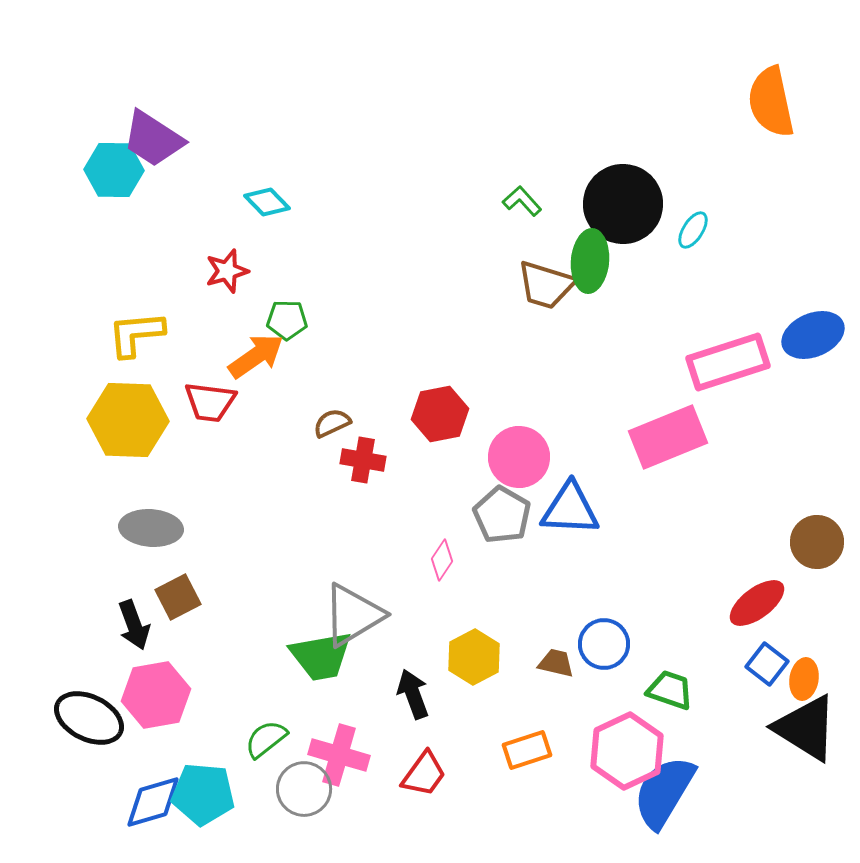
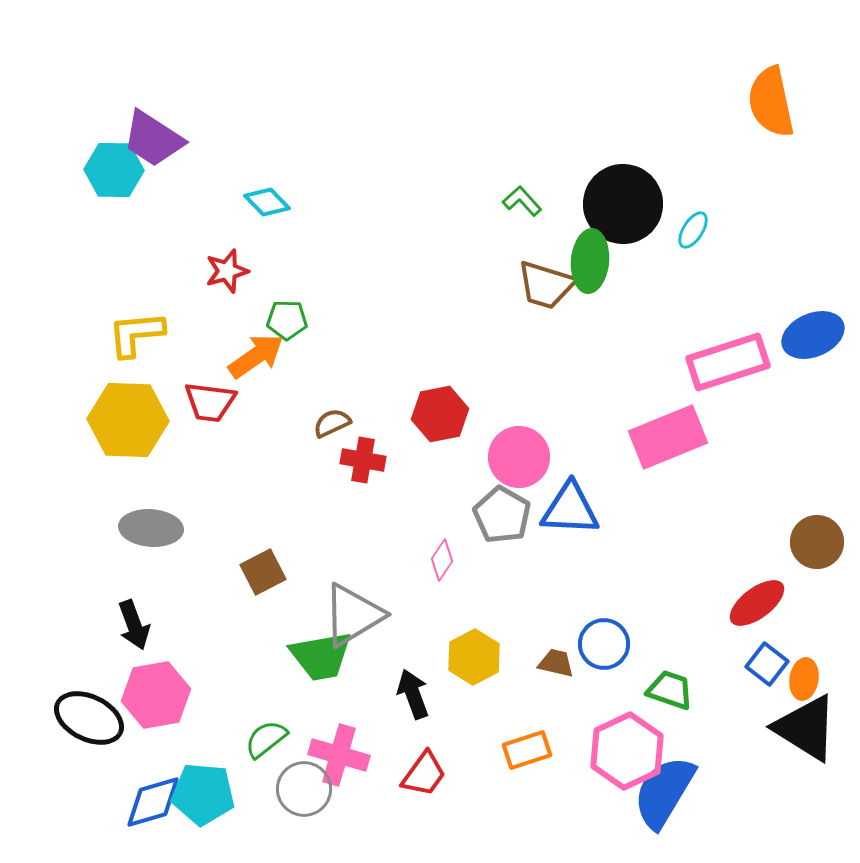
brown square at (178, 597): moved 85 px right, 25 px up
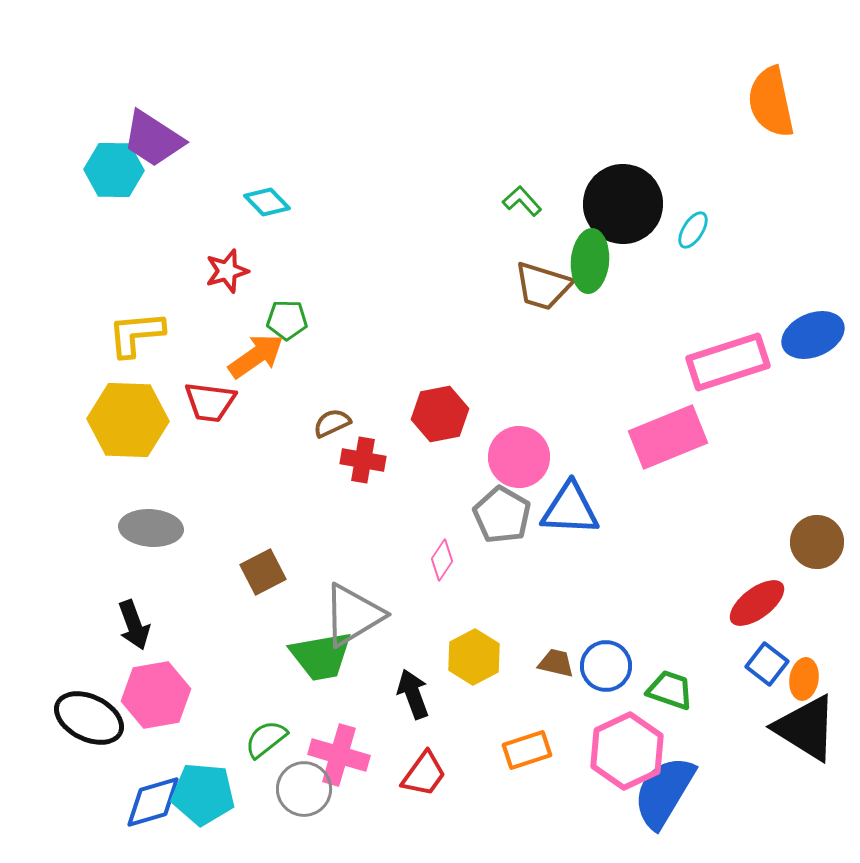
brown trapezoid at (546, 285): moved 3 px left, 1 px down
blue circle at (604, 644): moved 2 px right, 22 px down
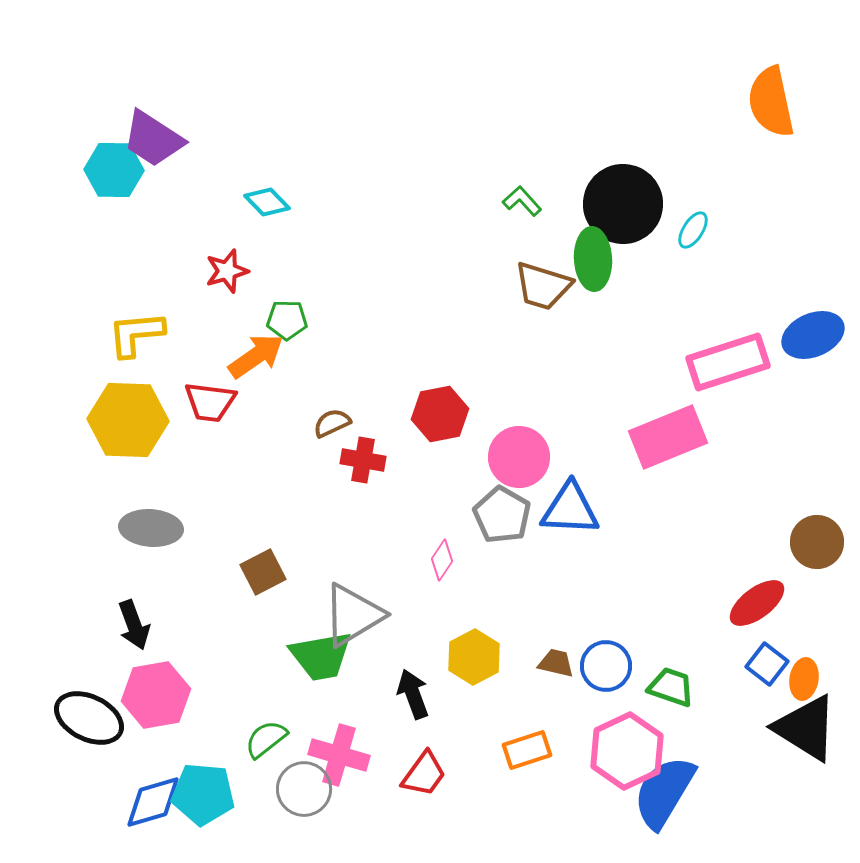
green ellipse at (590, 261): moved 3 px right, 2 px up; rotated 8 degrees counterclockwise
green trapezoid at (670, 690): moved 1 px right, 3 px up
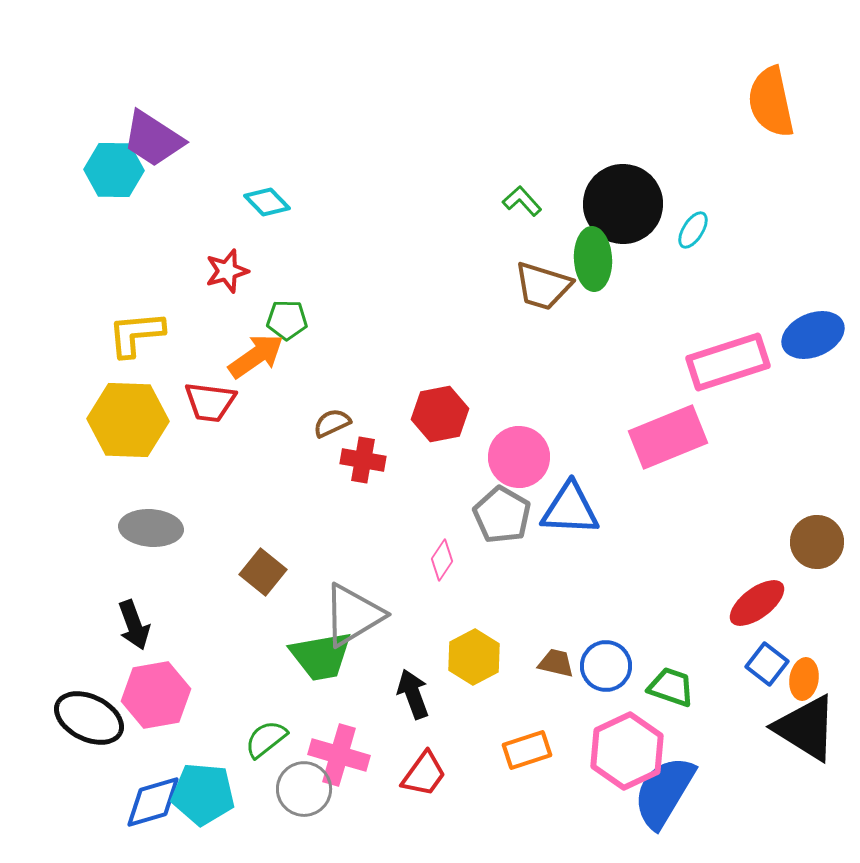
brown square at (263, 572): rotated 24 degrees counterclockwise
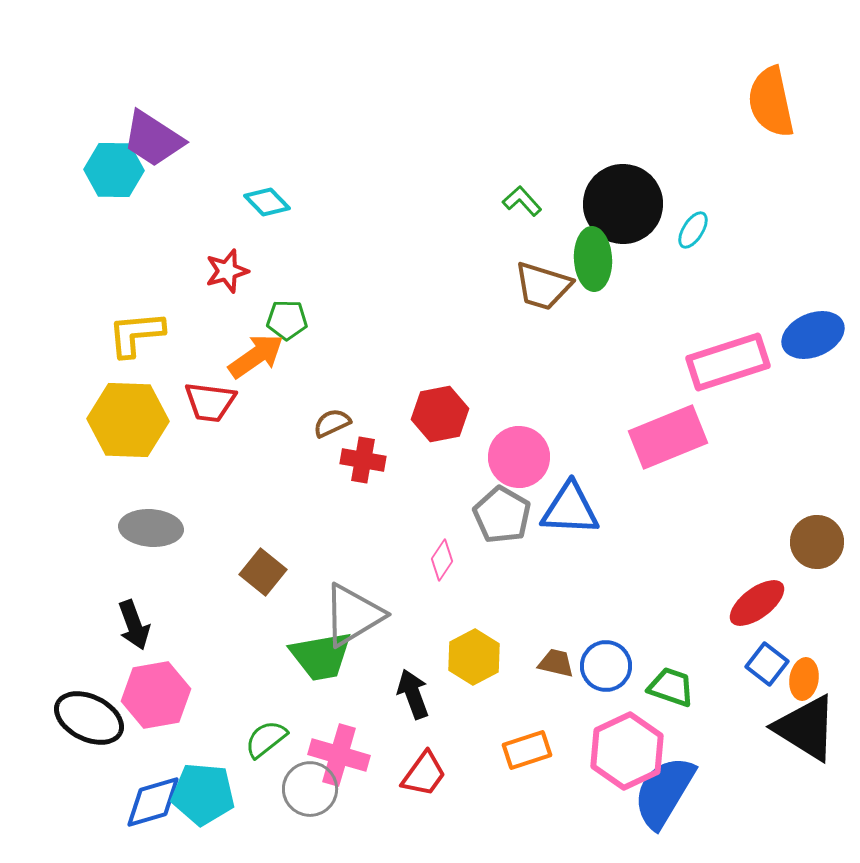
gray circle at (304, 789): moved 6 px right
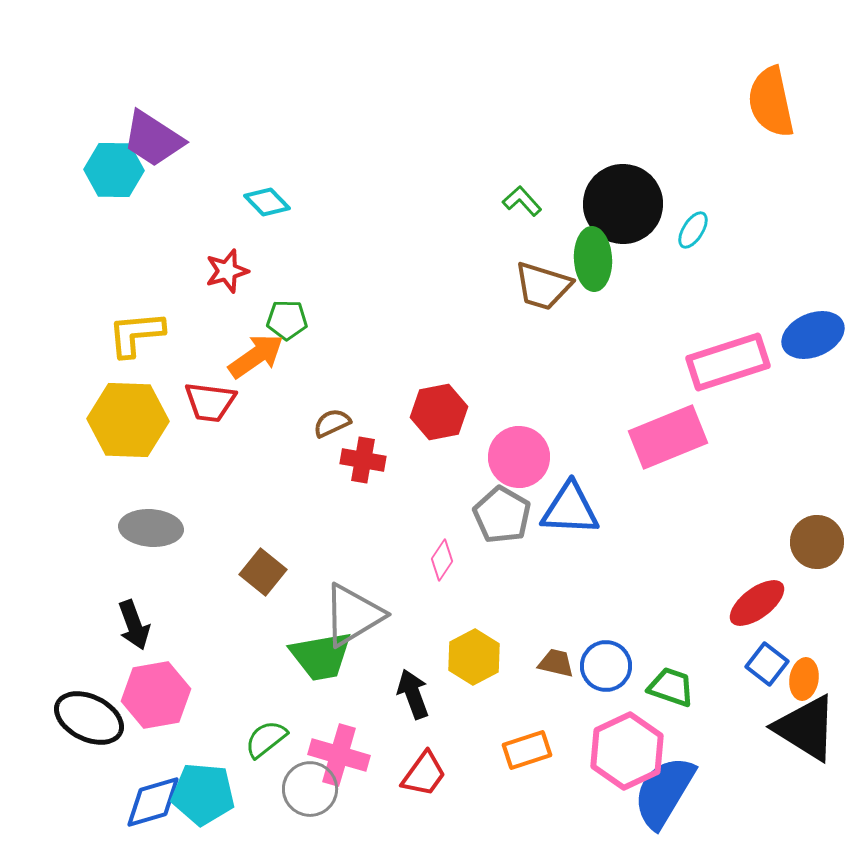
red hexagon at (440, 414): moved 1 px left, 2 px up
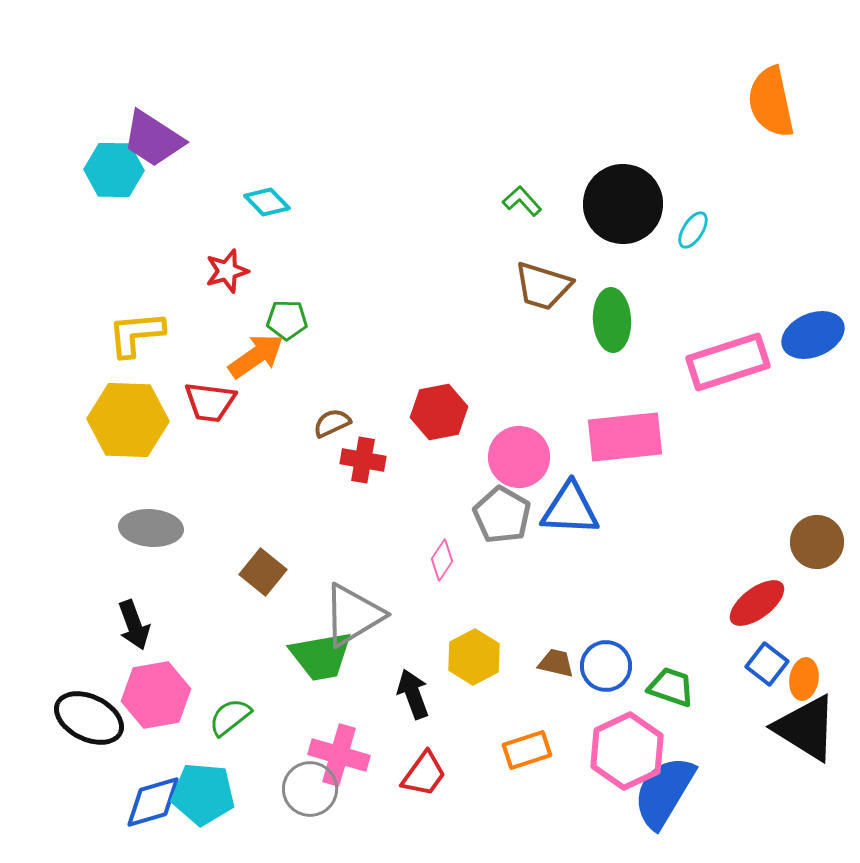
green ellipse at (593, 259): moved 19 px right, 61 px down
pink rectangle at (668, 437): moved 43 px left; rotated 16 degrees clockwise
green semicircle at (266, 739): moved 36 px left, 22 px up
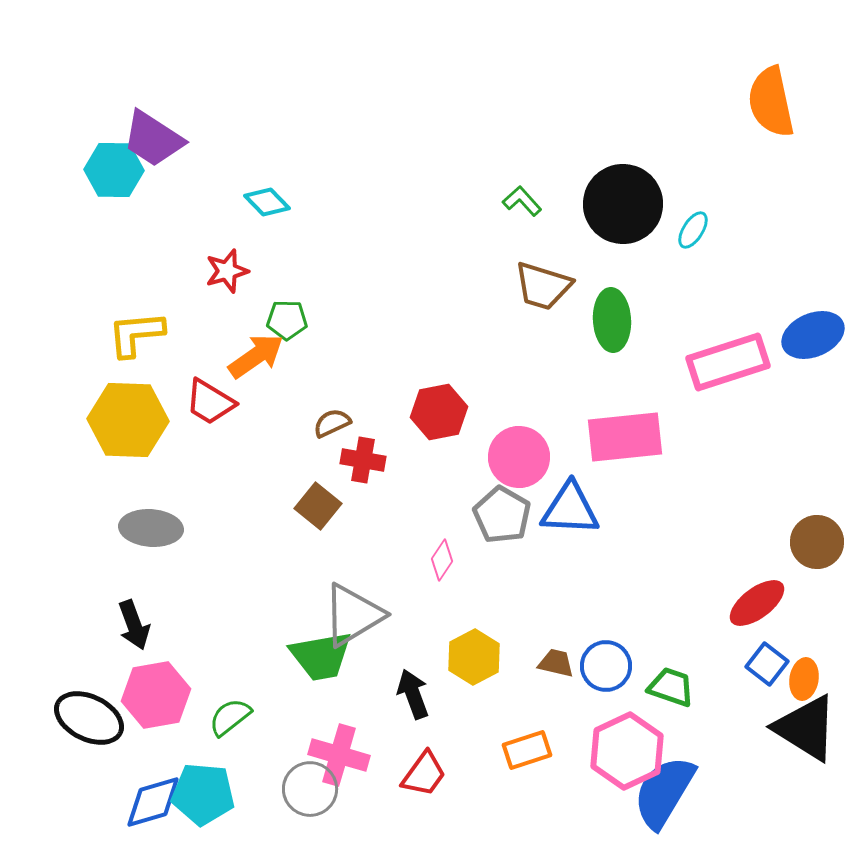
red trapezoid at (210, 402): rotated 24 degrees clockwise
brown square at (263, 572): moved 55 px right, 66 px up
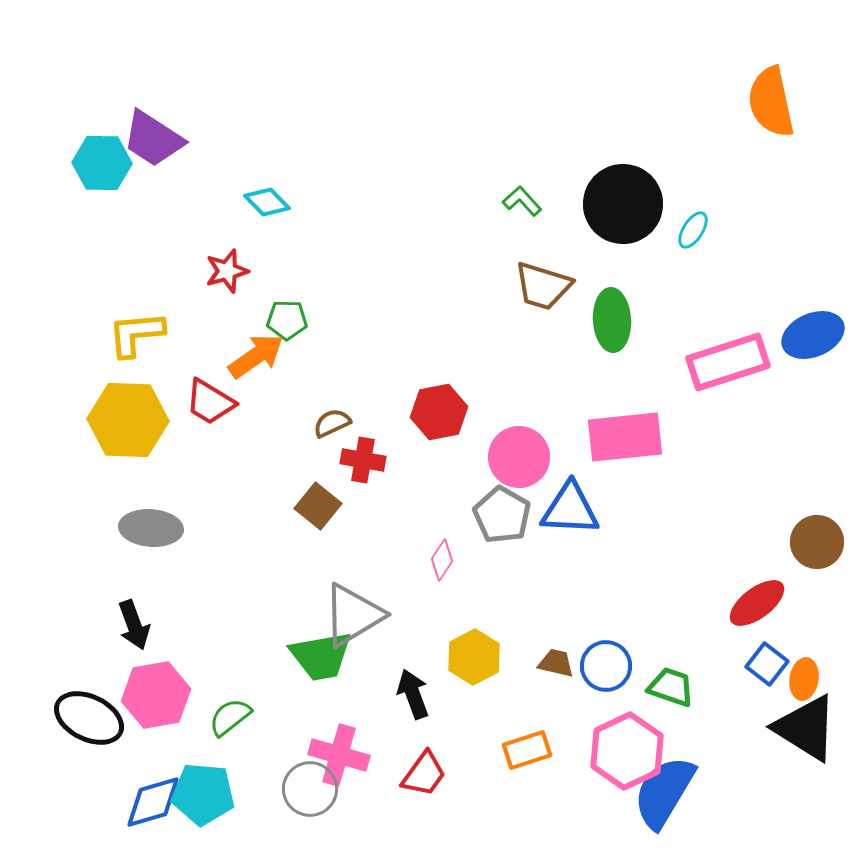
cyan hexagon at (114, 170): moved 12 px left, 7 px up
